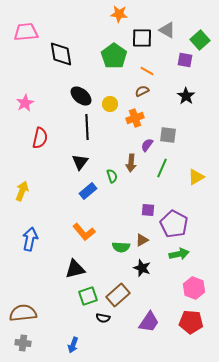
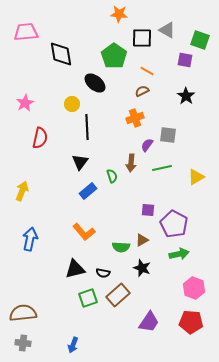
green square at (200, 40): rotated 30 degrees counterclockwise
black ellipse at (81, 96): moved 14 px right, 13 px up
yellow circle at (110, 104): moved 38 px left
green line at (162, 168): rotated 54 degrees clockwise
green square at (88, 296): moved 2 px down
black semicircle at (103, 318): moved 45 px up
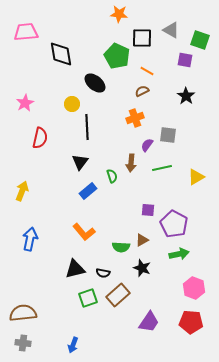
gray triangle at (167, 30): moved 4 px right
green pentagon at (114, 56): moved 3 px right; rotated 10 degrees counterclockwise
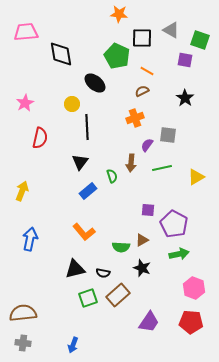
black star at (186, 96): moved 1 px left, 2 px down
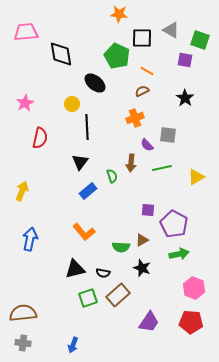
purple semicircle at (147, 145): rotated 80 degrees counterclockwise
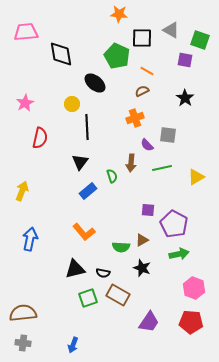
brown rectangle at (118, 295): rotated 70 degrees clockwise
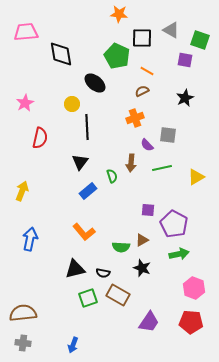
black star at (185, 98): rotated 12 degrees clockwise
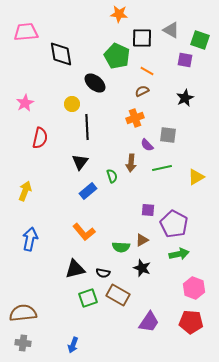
yellow arrow at (22, 191): moved 3 px right
